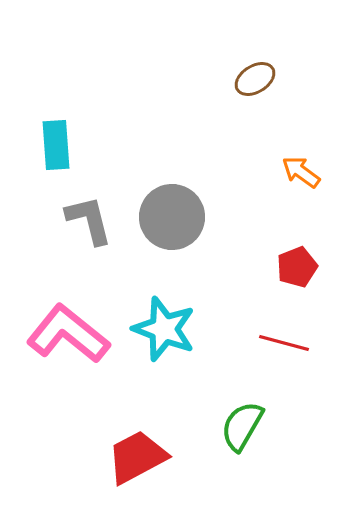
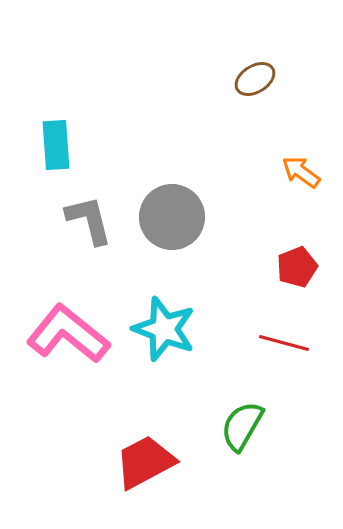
red trapezoid: moved 8 px right, 5 px down
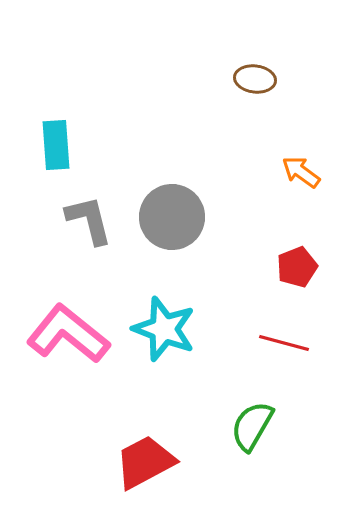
brown ellipse: rotated 39 degrees clockwise
green semicircle: moved 10 px right
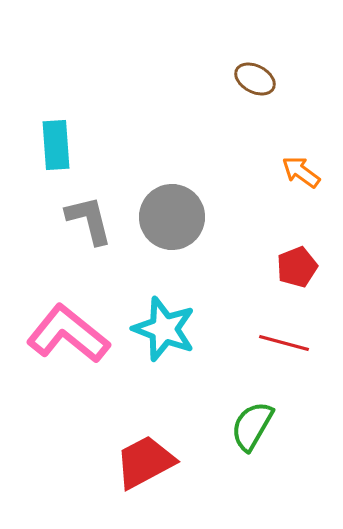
brown ellipse: rotated 21 degrees clockwise
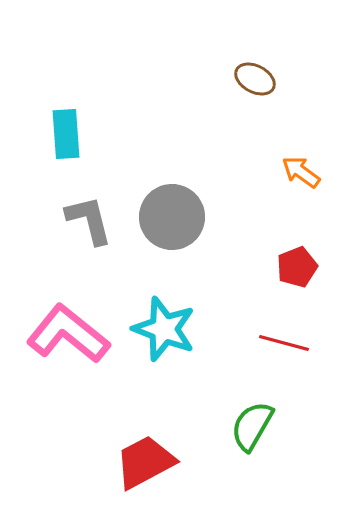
cyan rectangle: moved 10 px right, 11 px up
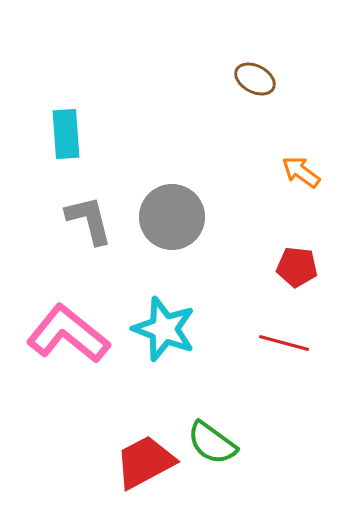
red pentagon: rotated 27 degrees clockwise
green semicircle: moved 40 px left, 17 px down; rotated 84 degrees counterclockwise
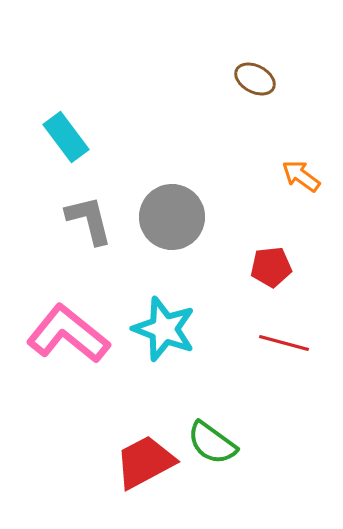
cyan rectangle: moved 3 px down; rotated 33 degrees counterclockwise
orange arrow: moved 4 px down
red pentagon: moved 26 px left; rotated 12 degrees counterclockwise
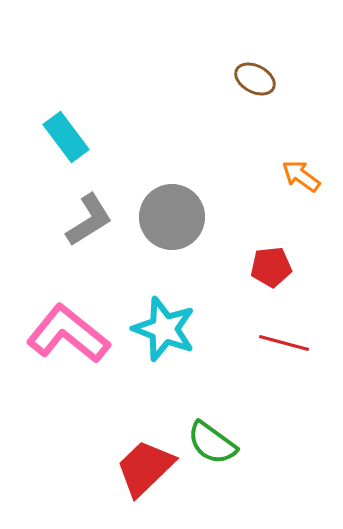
gray L-shape: rotated 72 degrees clockwise
red trapezoid: moved 6 px down; rotated 16 degrees counterclockwise
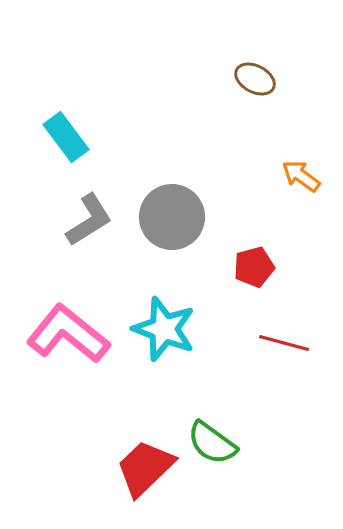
red pentagon: moved 17 px left; rotated 9 degrees counterclockwise
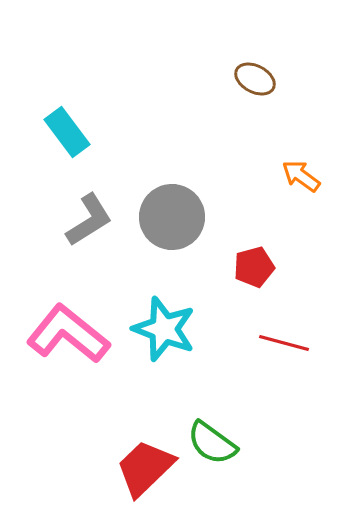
cyan rectangle: moved 1 px right, 5 px up
